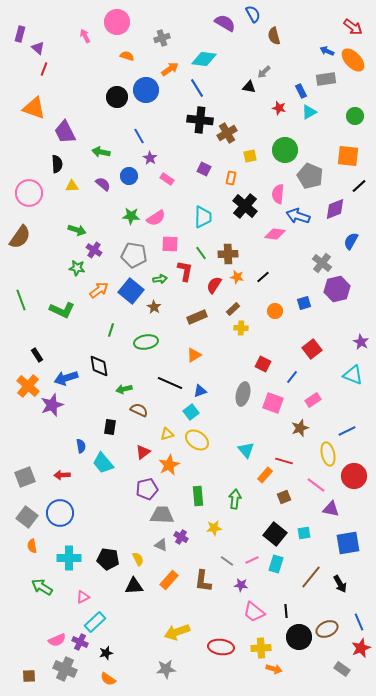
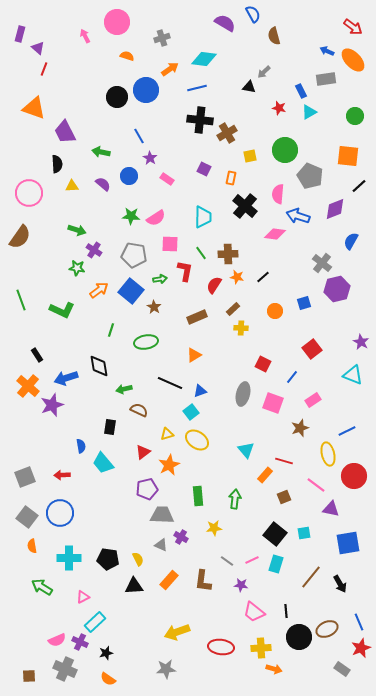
blue line at (197, 88): rotated 72 degrees counterclockwise
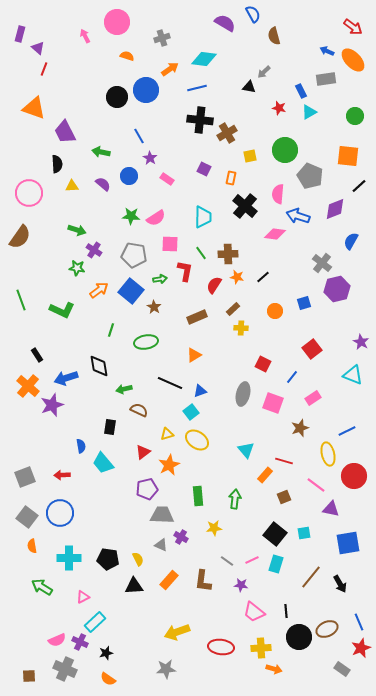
pink rectangle at (313, 400): moved 2 px up
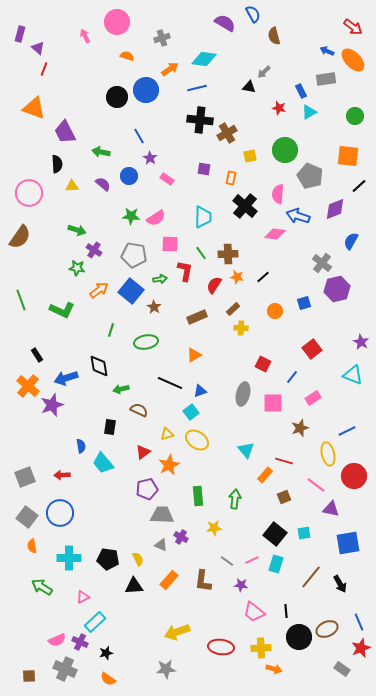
purple square at (204, 169): rotated 16 degrees counterclockwise
green arrow at (124, 389): moved 3 px left
pink square at (273, 403): rotated 20 degrees counterclockwise
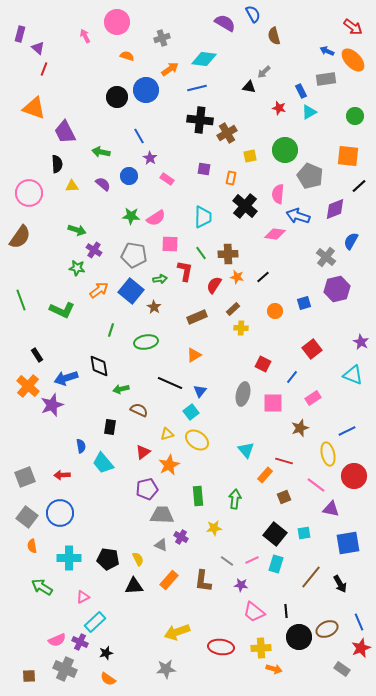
gray cross at (322, 263): moved 4 px right, 6 px up
blue triangle at (200, 391): rotated 32 degrees counterclockwise
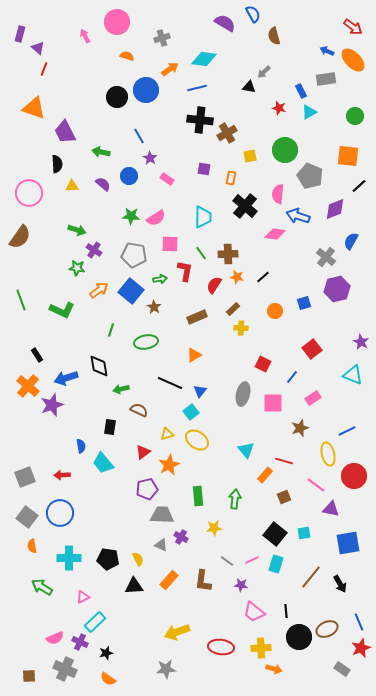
pink semicircle at (57, 640): moved 2 px left, 2 px up
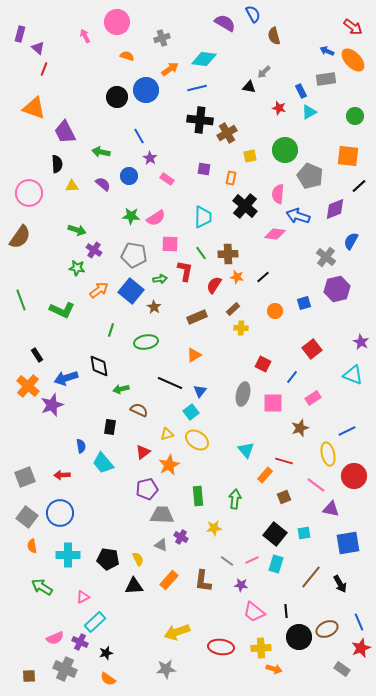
cyan cross at (69, 558): moved 1 px left, 3 px up
